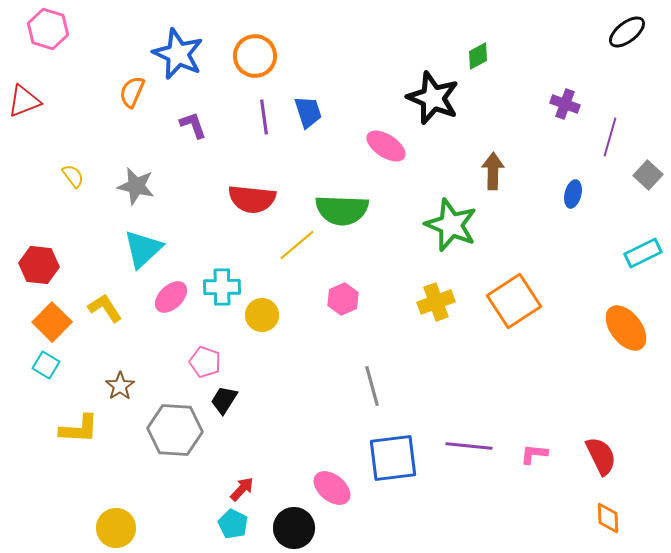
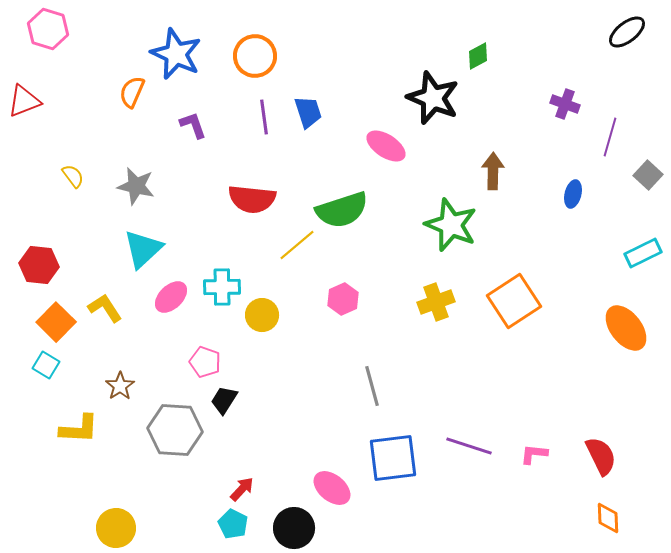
blue star at (178, 54): moved 2 px left
green semicircle at (342, 210): rotated 20 degrees counterclockwise
orange square at (52, 322): moved 4 px right
purple line at (469, 446): rotated 12 degrees clockwise
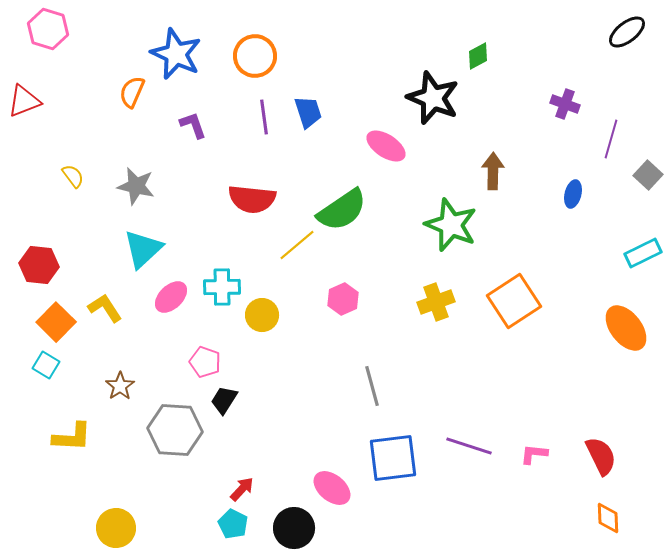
purple line at (610, 137): moved 1 px right, 2 px down
green semicircle at (342, 210): rotated 16 degrees counterclockwise
yellow L-shape at (79, 429): moved 7 px left, 8 px down
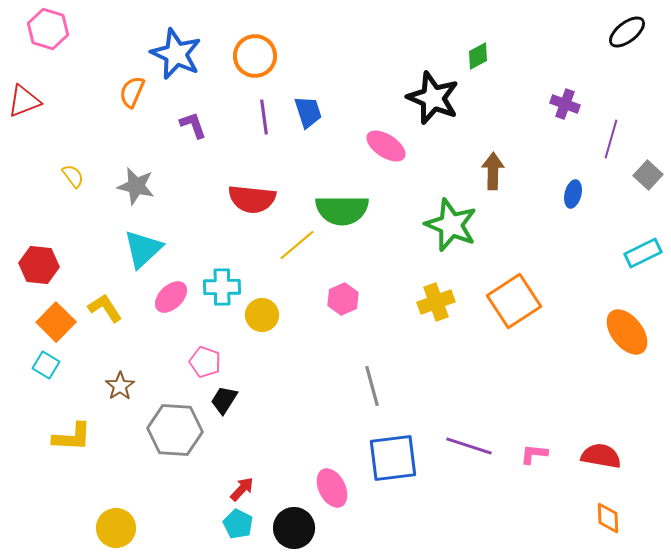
green semicircle at (342, 210): rotated 34 degrees clockwise
orange ellipse at (626, 328): moved 1 px right, 4 px down
red semicircle at (601, 456): rotated 54 degrees counterclockwise
pink ellipse at (332, 488): rotated 24 degrees clockwise
cyan pentagon at (233, 524): moved 5 px right
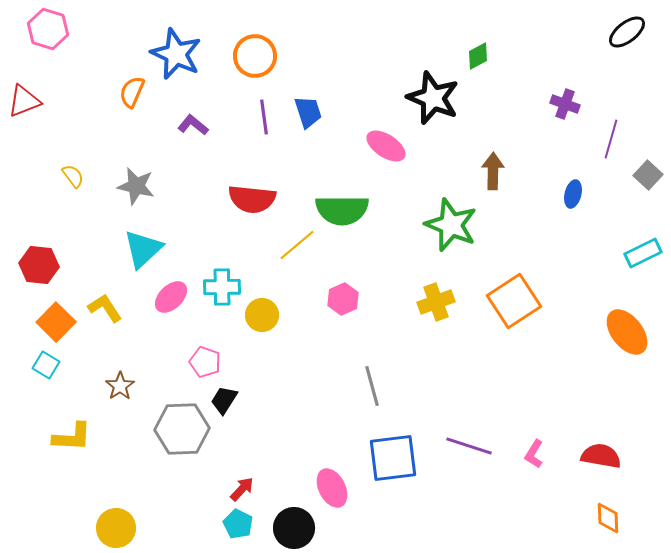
purple L-shape at (193, 125): rotated 32 degrees counterclockwise
gray hexagon at (175, 430): moved 7 px right, 1 px up; rotated 6 degrees counterclockwise
pink L-shape at (534, 454): rotated 64 degrees counterclockwise
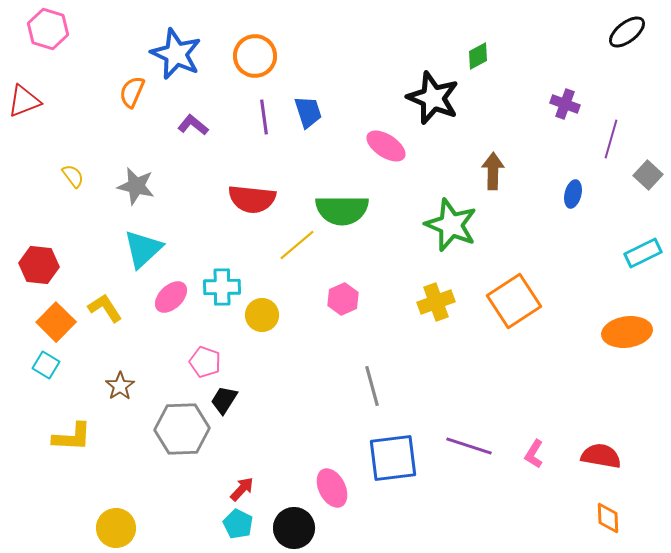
orange ellipse at (627, 332): rotated 60 degrees counterclockwise
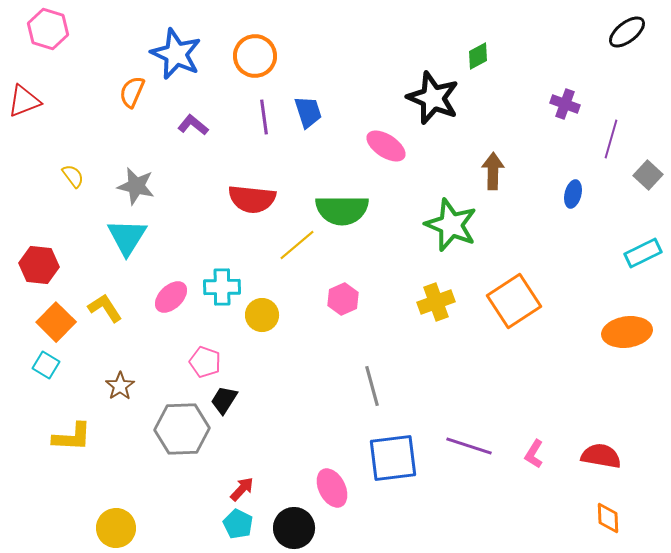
cyan triangle at (143, 249): moved 16 px left, 12 px up; rotated 15 degrees counterclockwise
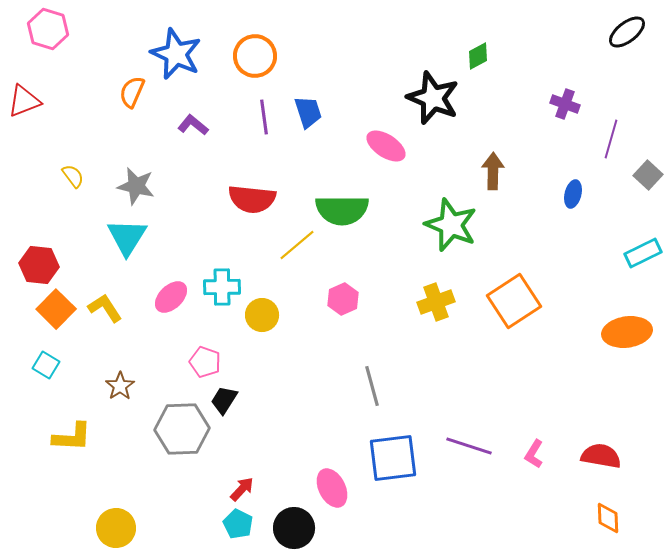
orange square at (56, 322): moved 13 px up
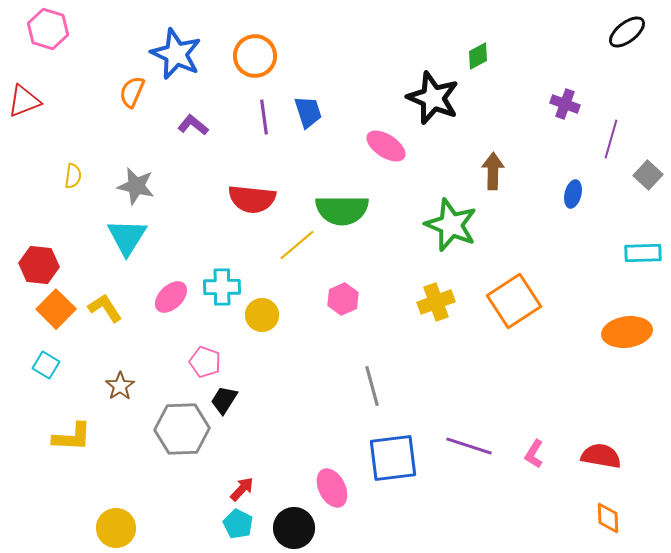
yellow semicircle at (73, 176): rotated 45 degrees clockwise
cyan rectangle at (643, 253): rotated 24 degrees clockwise
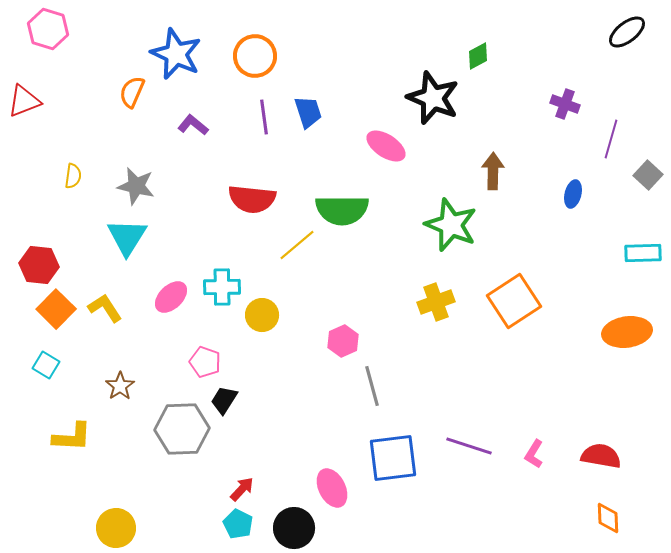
pink hexagon at (343, 299): moved 42 px down
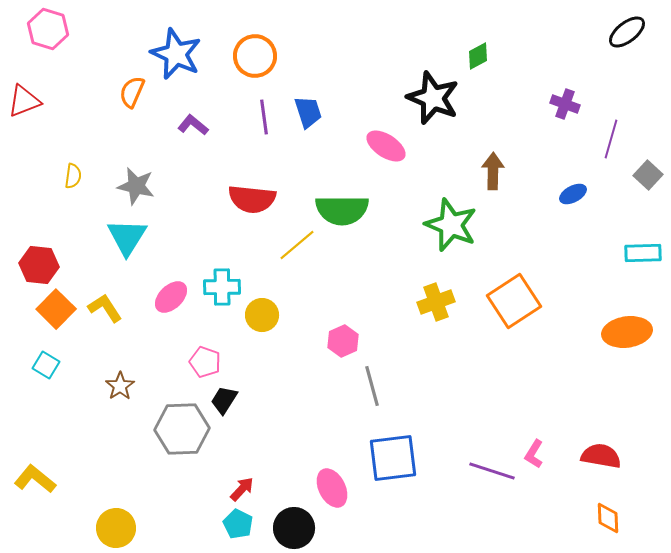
blue ellipse at (573, 194): rotated 48 degrees clockwise
yellow L-shape at (72, 437): moved 37 px left, 42 px down; rotated 144 degrees counterclockwise
purple line at (469, 446): moved 23 px right, 25 px down
